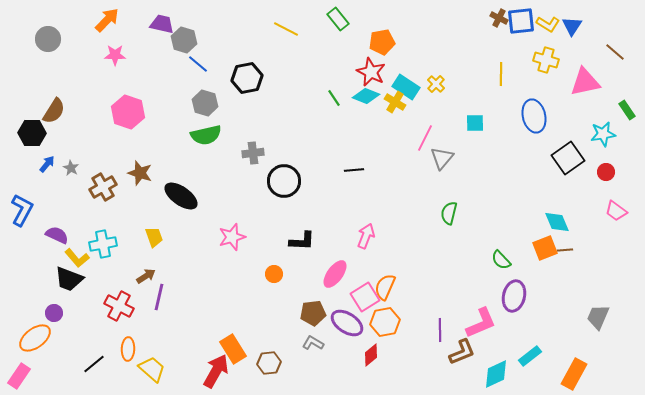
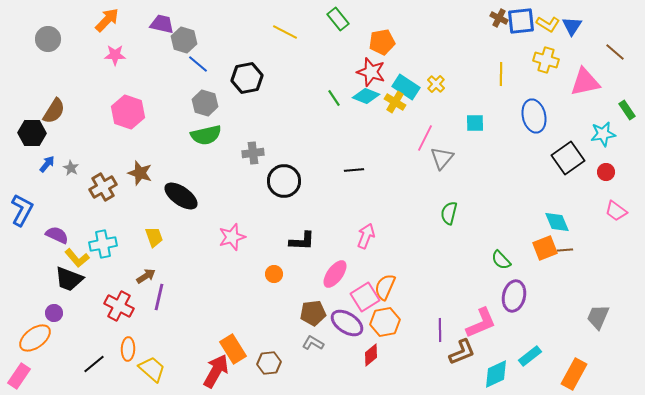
yellow line at (286, 29): moved 1 px left, 3 px down
red star at (371, 72): rotated 8 degrees counterclockwise
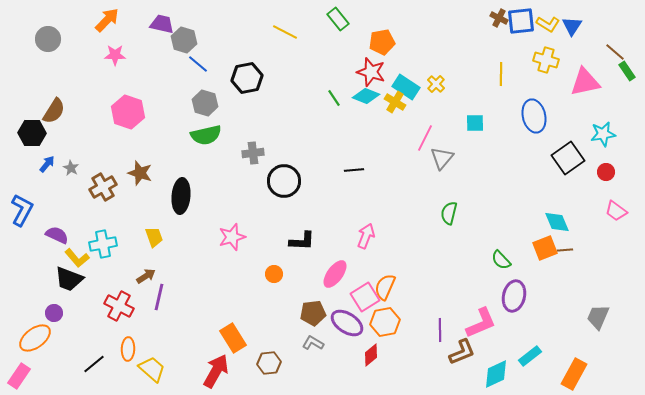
green rectangle at (627, 110): moved 39 px up
black ellipse at (181, 196): rotated 60 degrees clockwise
orange rectangle at (233, 349): moved 11 px up
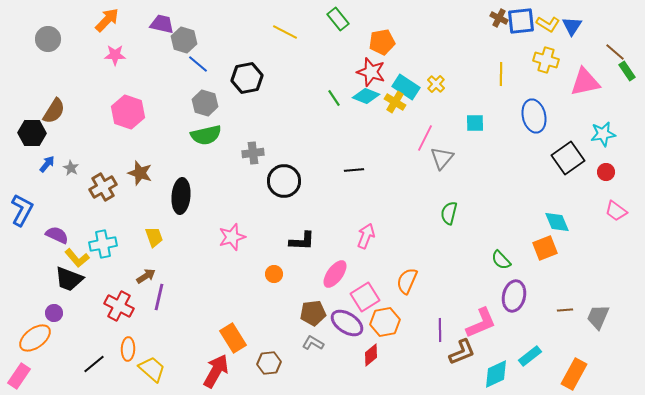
brown line at (565, 250): moved 60 px down
orange semicircle at (385, 287): moved 22 px right, 6 px up
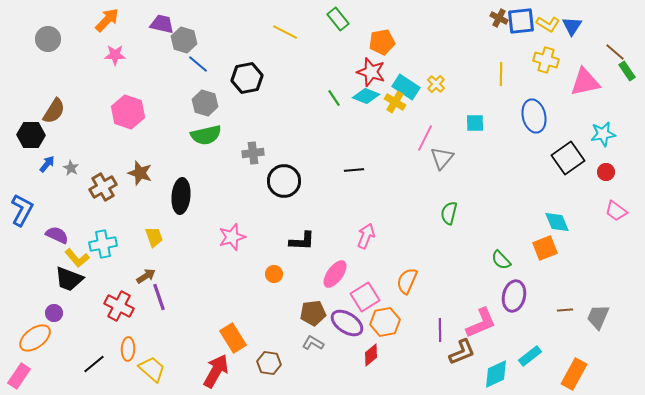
black hexagon at (32, 133): moved 1 px left, 2 px down
purple line at (159, 297): rotated 32 degrees counterclockwise
brown hexagon at (269, 363): rotated 15 degrees clockwise
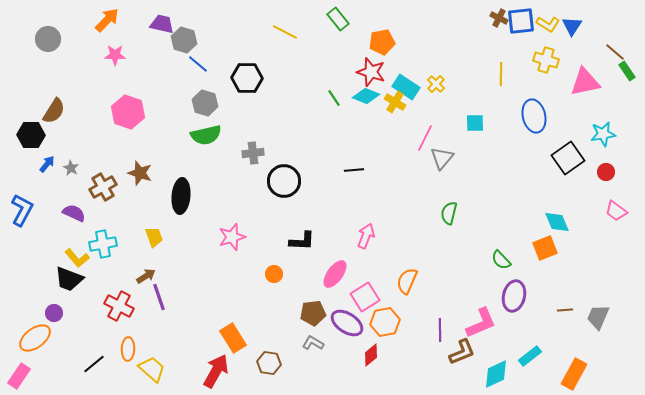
black hexagon at (247, 78): rotated 12 degrees clockwise
purple semicircle at (57, 235): moved 17 px right, 22 px up
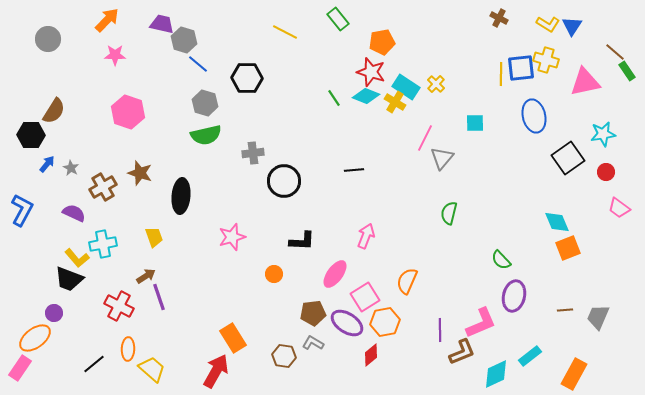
blue square at (521, 21): moved 47 px down
pink trapezoid at (616, 211): moved 3 px right, 3 px up
orange square at (545, 248): moved 23 px right
brown hexagon at (269, 363): moved 15 px right, 7 px up
pink rectangle at (19, 376): moved 1 px right, 8 px up
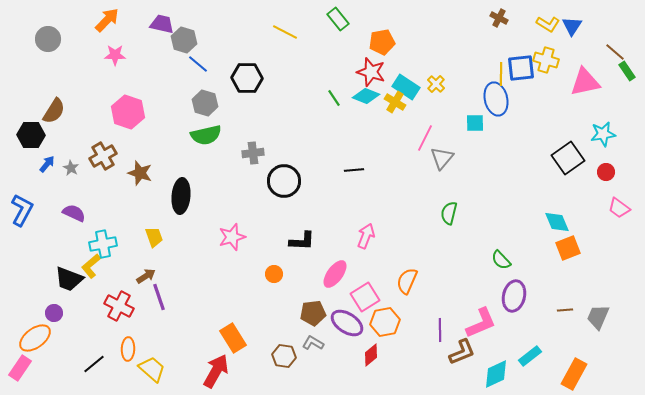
blue ellipse at (534, 116): moved 38 px left, 17 px up
brown cross at (103, 187): moved 31 px up
yellow L-shape at (77, 258): moved 14 px right, 8 px down; rotated 90 degrees clockwise
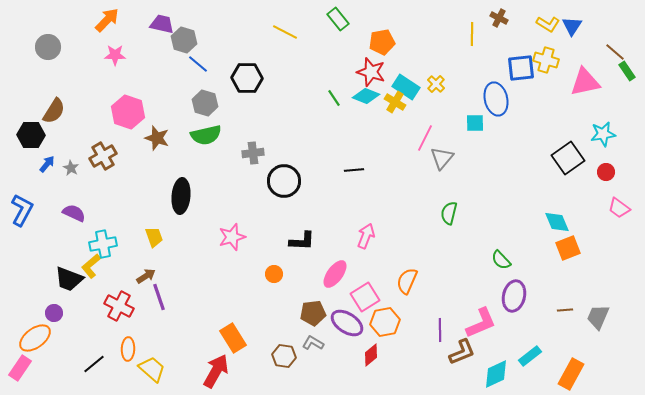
gray circle at (48, 39): moved 8 px down
yellow line at (501, 74): moved 29 px left, 40 px up
brown star at (140, 173): moved 17 px right, 35 px up
orange rectangle at (574, 374): moved 3 px left
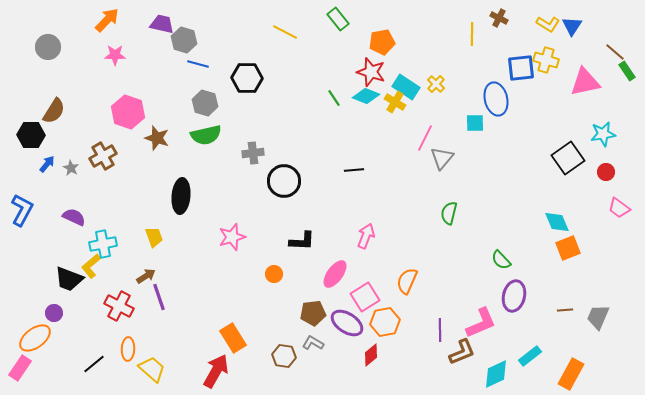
blue line at (198, 64): rotated 25 degrees counterclockwise
purple semicircle at (74, 213): moved 4 px down
